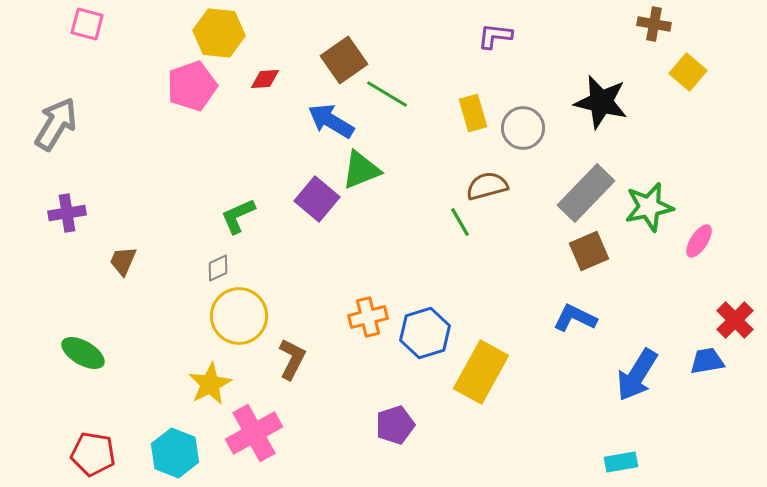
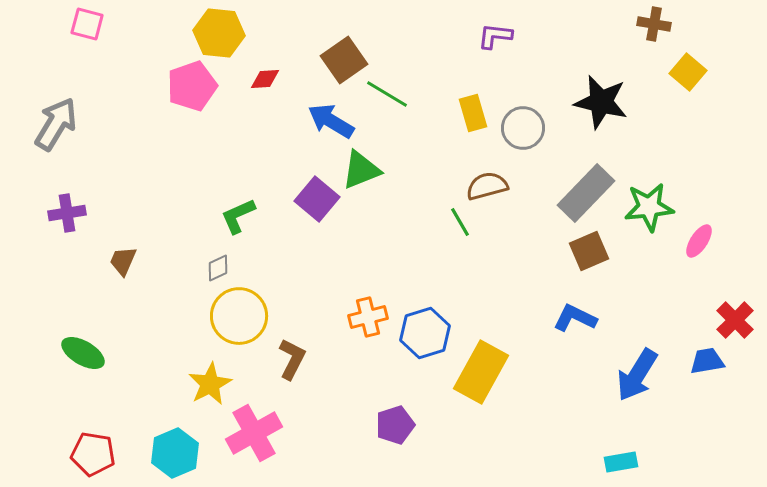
green star at (649, 207): rotated 6 degrees clockwise
cyan hexagon at (175, 453): rotated 15 degrees clockwise
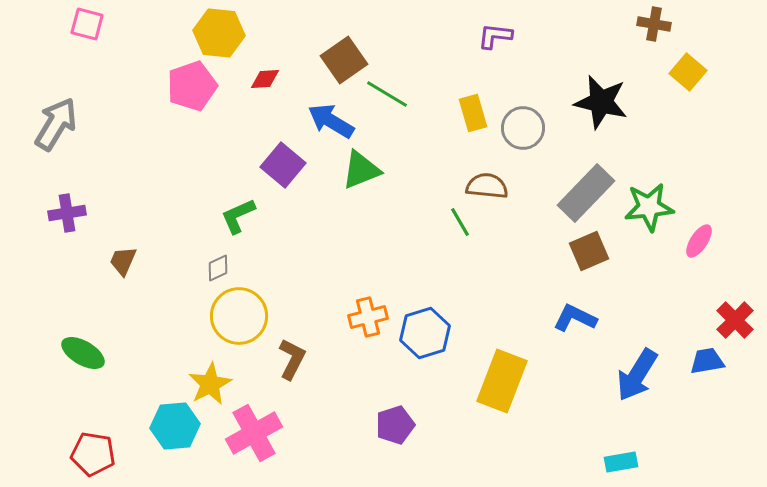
brown semicircle at (487, 186): rotated 21 degrees clockwise
purple square at (317, 199): moved 34 px left, 34 px up
yellow rectangle at (481, 372): moved 21 px right, 9 px down; rotated 8 degrees counterclockwise
cyan hexagon at (175, 453): moved 27 px up; rotated 18 degrees clockwise
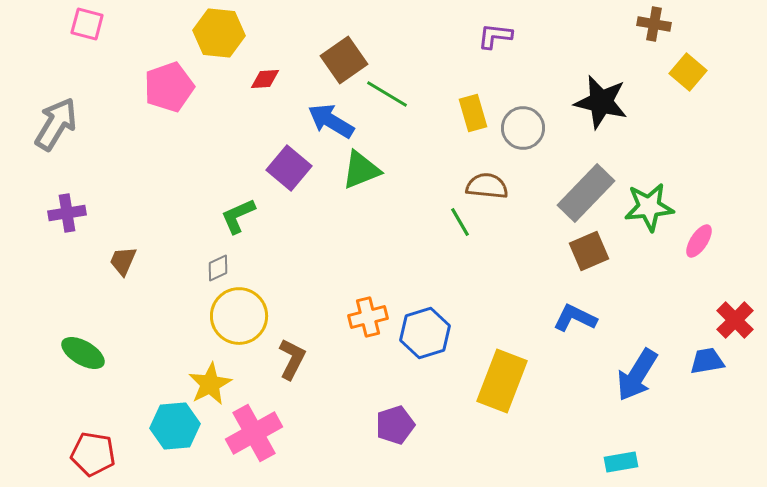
pink pentagon at (192, 86): moved 23 px left, 1 px down
purple square at (283, 165): moved 6 px right, 3 px down
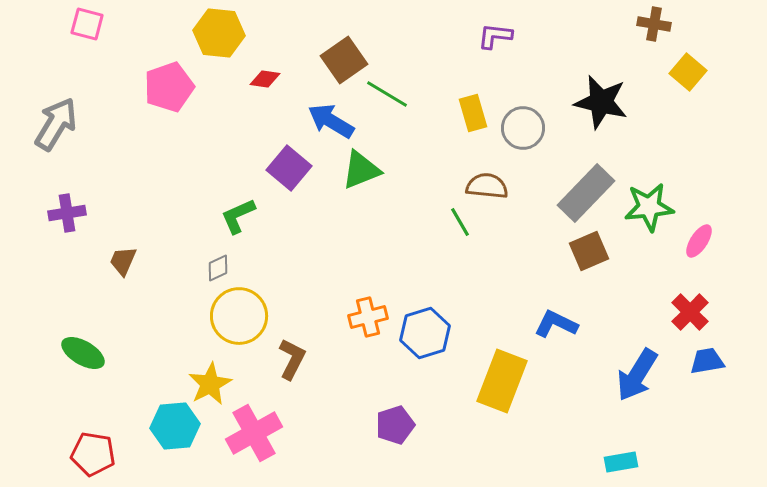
red diamond at (265, 79): rotated 12 degrees clockwise
blue L-shape at (575, 318): moved 19 px left, 6 px down
red cross at (735, 320): moved 45 px left, 8 px up
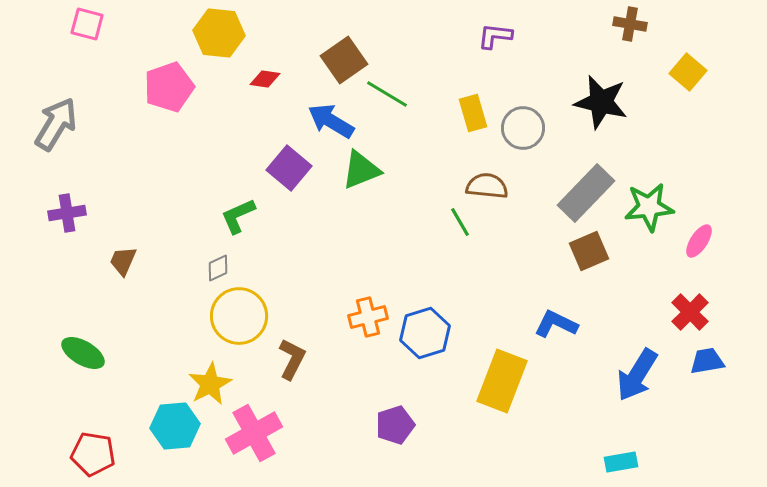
brown cross at (654, 24): moved 24 px left
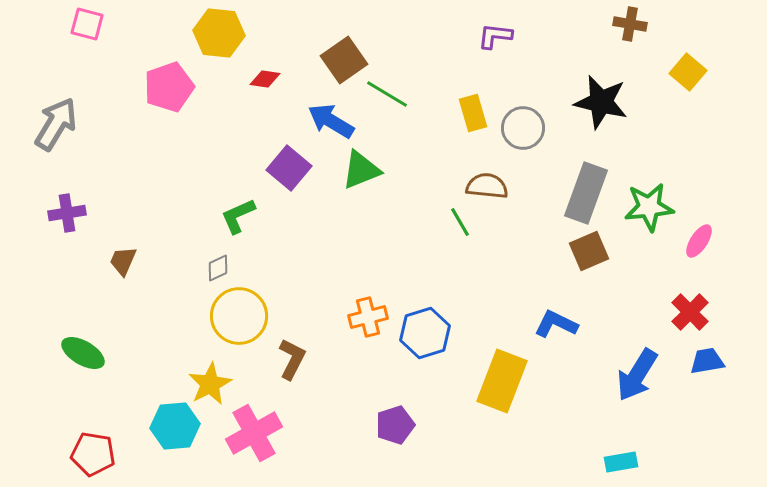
gray rectangle at (586, 193): rotated 24 degrees counterclockwise
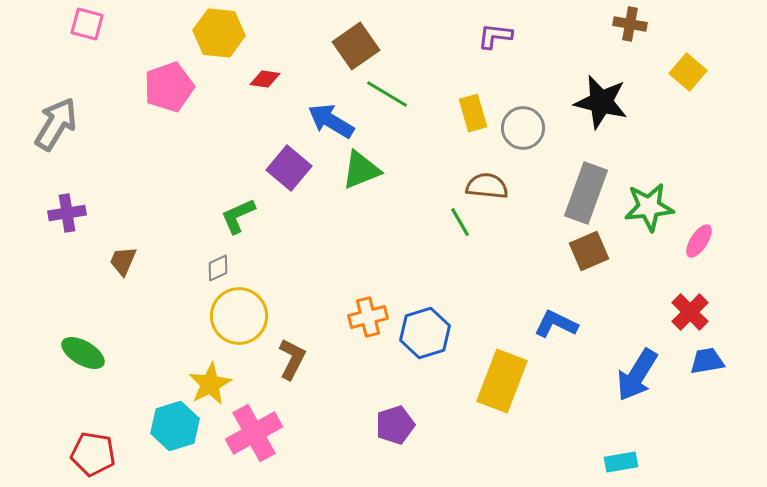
brown square at (344, 60): moved 12 px right, 14 px up
cyan hexagon at (175, 426): rotated 12 degrees counterclockwise
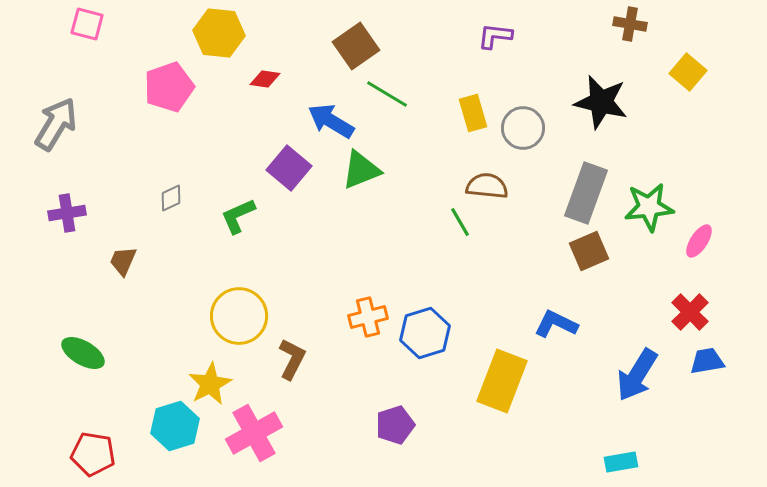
gray diamond at (218, 268): moved 47 px left, 70 px up
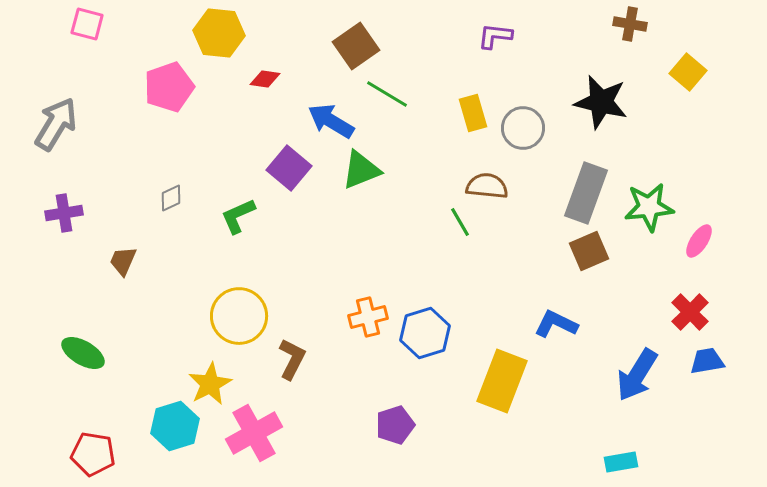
purple cross at (67, 213): moved 3 px left
